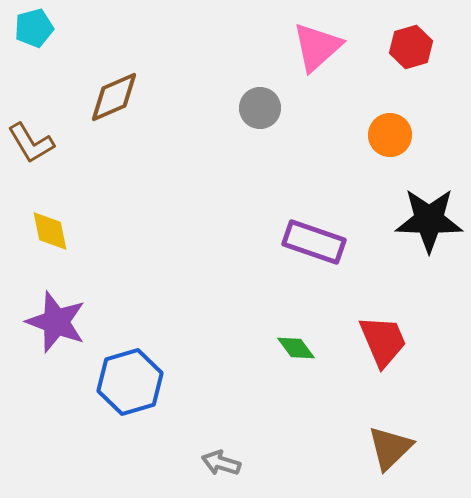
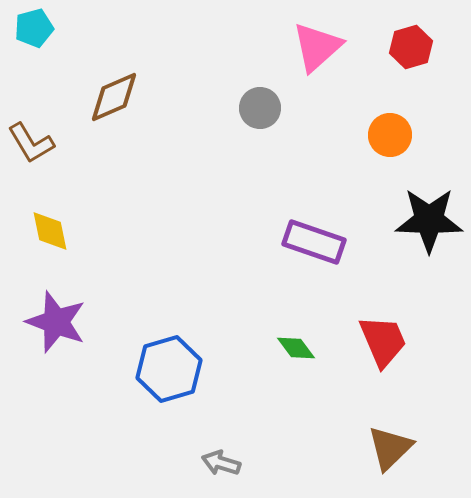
blue hexagon: moved 39 px right, 13 px up
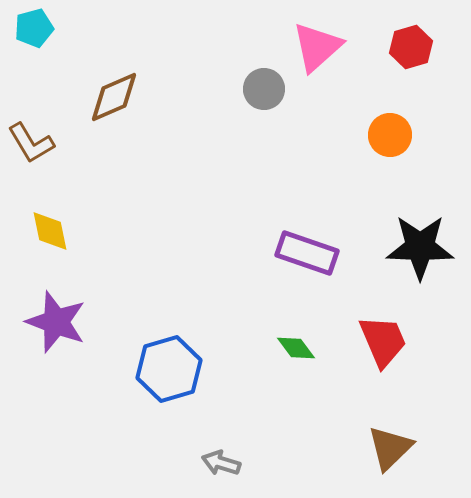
gray circle: moved 4 px right, 19 px up
black star: moved 9 px left, 27 px down
purple rectangle: moved 7 px left, 11 px down
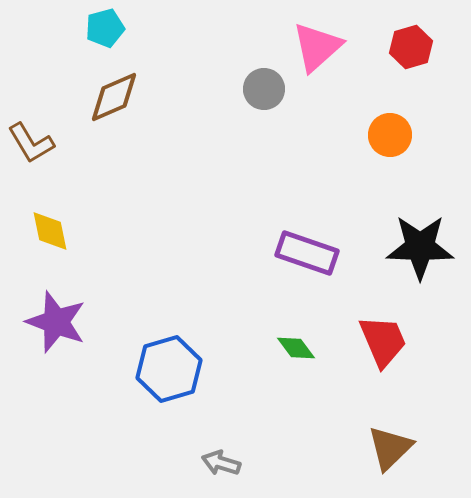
cyan pentagon: moved 71 px right
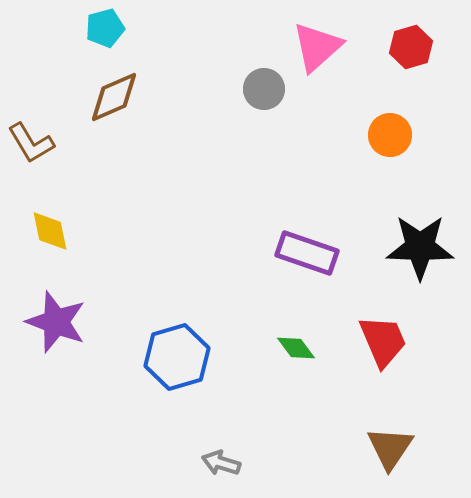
blue hexagon: moved 8 px right, 12 px up
brown triangle: rotated 12 degrees counterclockwise
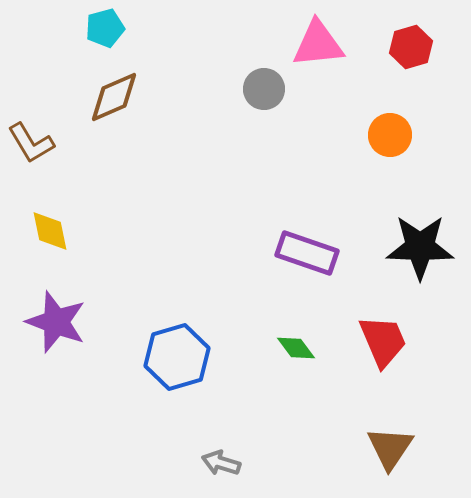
pink triangle: moved 1 px right, 3 px up; rotated 36 degrees clockwise
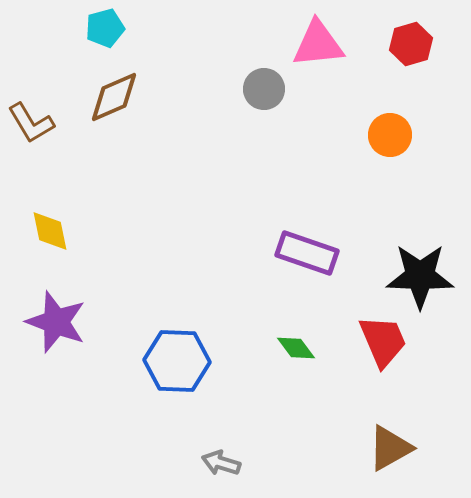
red hexagon: moved 3 px up
brown L-shape: moved 20 px up
black star: moved 29 px down
blue hexagon: moved 4 px down; rotated 18 degrees clockwise
brown triangle: rotated 27 degrees clockwise
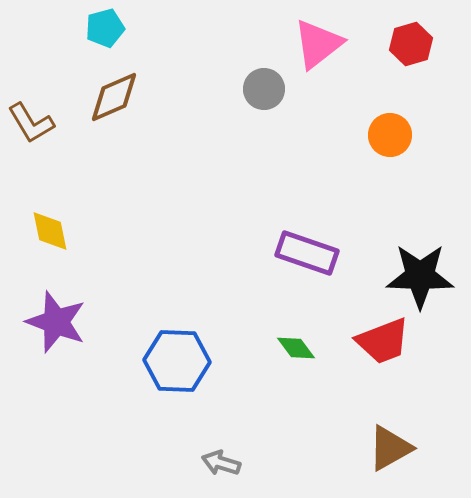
pink triangle: rotated 32 degrees counterclockwise
red trapezoid: rotated 92 degrees clockwise
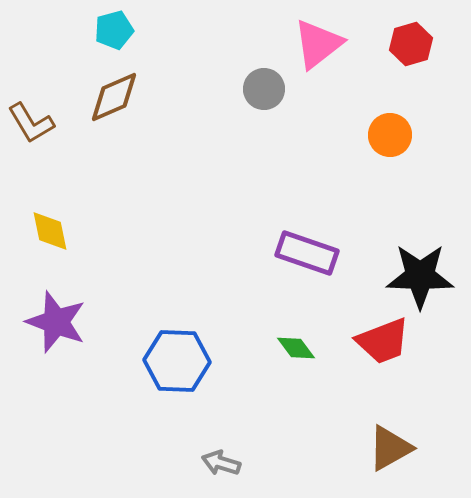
cyan pentagon: moved 9 px right, 2 px down
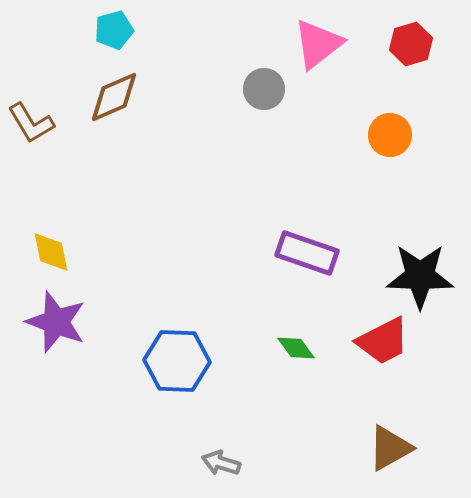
yellow diamond: moved 1 px right, 21 px down
red trapezoid: rotated 6 degrees counterclockwise
